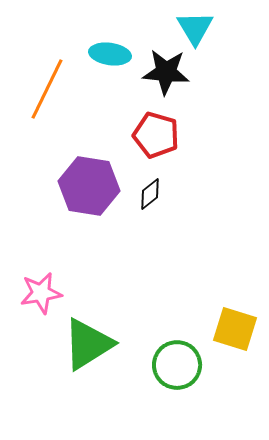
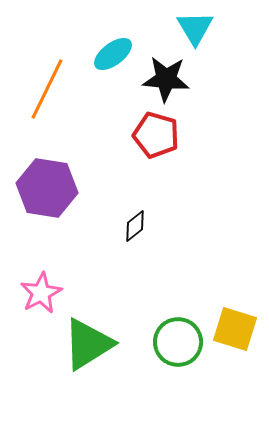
cyan ellipse: moved 3 px right; rotated 45 degrees counterclockwise
black star: moved 7 px down
purple hexagon: moved 42 px left, 2 px down
black diamond: moved 15 px left, 32 px down
pink star: rotated 18 degrees counterclockwise
green circle: moved 1 px right, 23 px up
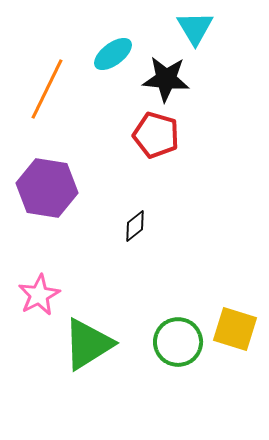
pink star: moved 2 px left, 2 px down
